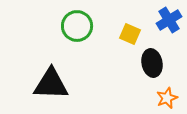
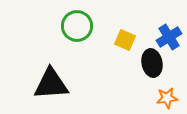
blue cross: moved 17 px down
yellow square: moved 5 px left, 6 px down
black triangle: rotated 6 degrees counterclockwise
orange star: rotated 15 degrees clockwise
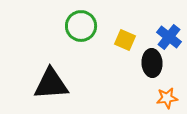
green circle: moved 4 px right
blue cross: rotated 20 degrees counterclockwise
black ellipse: rotated 8 degrees clockwise
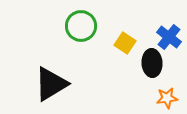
yellow square: moved 3 px down; rotated 10 degrees clockwise
black triangle: rotated 27 degrees counterclockwise
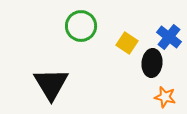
yellow square: moved 2 px right
black ellipse: rotated 8 degrees clockwise
black triangle: rotated 30 degrees counterclockwise
orange star: moved 2 px left, 1 px up; rotated 20 degrees clockwise
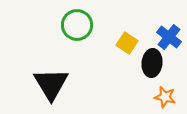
green circle: moved 4 px left, 1 px up
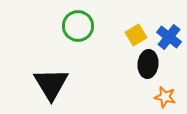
green circle: moved 1 px right, 1 px down
yellow square: moved 9 px right, 8 px up; rotated 25 degrees clockwise
black ellipse: moved 4 px left, 1 px down
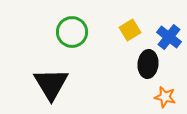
green circle: moved 6 px left, 6 px down
yellow square: moved 6 px left, 5 px up
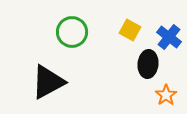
yellow square: rotated 30 degrees counterclockwise
black triangle: moved 3 px left, 2 px up; rotated 33 degrees clockwise
orange star: moved 1 px right, 2 px up; rotated 25 degrees clockwise
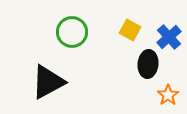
blue cross: rotated 10 degrees clockwise
orange star: moved 2 px right
